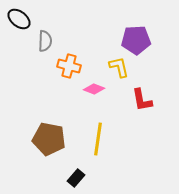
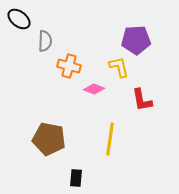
yellow line: moved 12 px right
black rectangle: rotated 36 degrees counterclockwise
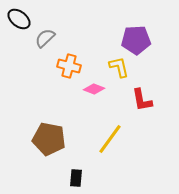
gray semicircle: moved 3 px up; rotated 135 degrees counterclockwise
yellow line: rotated 28 degrees clockwise
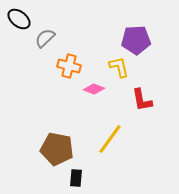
brown pentagon: moved 8 px right, 10 px down
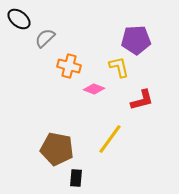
red L-shape: rotated 95 degrees counterclockwise
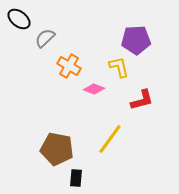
orange cross: rotated 15 degrees clockwise
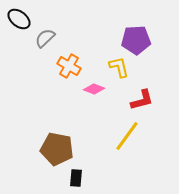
yellow line: moved 17 px right, 3 px up
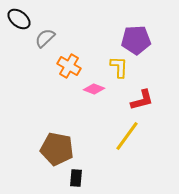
yellow L-shape: rotated 15 degrees clockwise
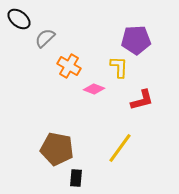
yellow line: moved 7 px left, 12 px down
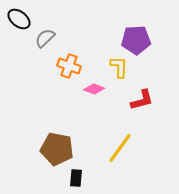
orange cross: rotated 10 degrees counterclockwise
